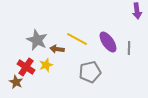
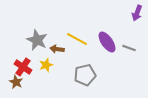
purple arrow: moved 2 px down; rotated 28 degrees clockwise
purple ellipse: moved 1 px left
gray line: rotated 72 degrees counterclockwise
red cross: moved 3 px left
gray pentagon: moved 5 px left, 3 px down
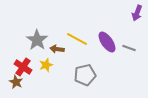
gray star: rotated 10 degrees clockwise
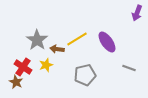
yellow line: rotated 60 degrees counterclockwise
gray line: moved 20 px down
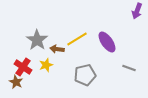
purple arrow: moved 2 px up
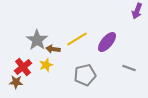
purple ellipse: rotated 75 degrees clockwise
brown arrow: moved 4 px left
red cross: rotated 18 degrees clockwise
brown star: rotated 24 degrees counterclockwise
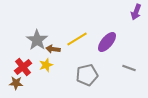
purple arrow: moved 1 px left, 1 px down
gray pentagon: moved 2 px right
brown star: moved 1 px down
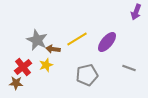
gray star: rotated 10 degrees counterclockwise
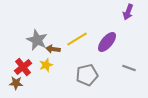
purple arrow: moved 8 px left
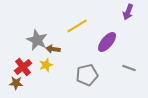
yellow line: moved 13 px up
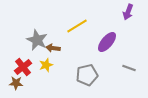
brown arrow: moved 1 px up
